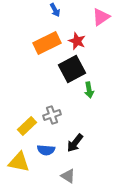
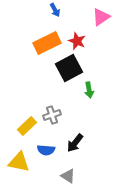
black square: moved 3 px left, 1 px up
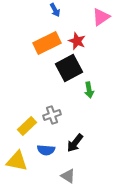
yellow triangle: moved 2 px left, 1 px up
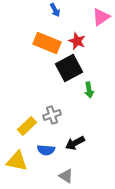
orange rectangle: rotated 48 degrees clockwise
black arrow: rotated 24 degrees clockwise
gray triangle: moved 2 px left
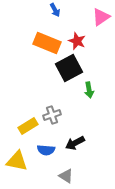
yellow rectangle: moved 1 px right; rotated 12 degrees clockwise
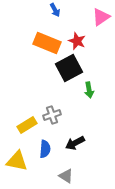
yellow rectangle: moved 1 px left, 1 px up
blue semicircle: moved 1 px left, 1 px up; rotated 90 degrees counterclockwise
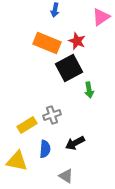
blue arrow: rotated 40 degrees clockwise
